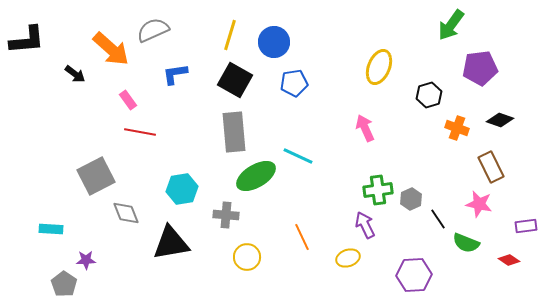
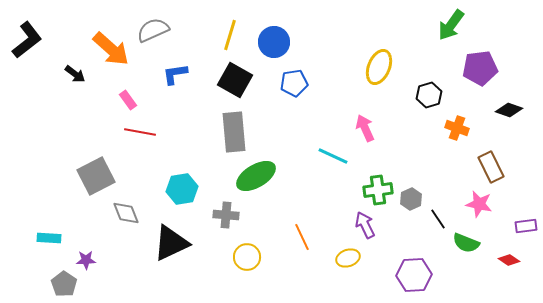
black L-shape at (27, 40): rotated 33 degrees counterclockwise
black diamond at (500, 120): moved 9 px right, 10 px up
cyan line at (298, 156): moved 35 px right
cyan rectangle at (51, 229): moved 2 px left, 9 px down
black triangle at (171, 243): rotated 15 degrees counterclockwise
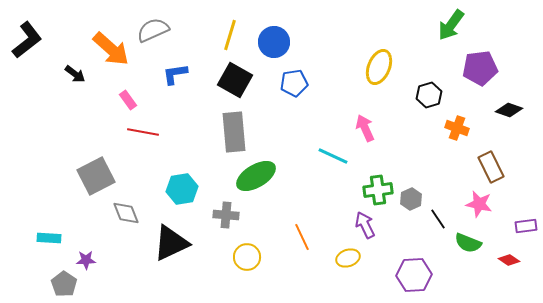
red line at (140, 132): moved 3 px right
green semicircle at (466, 243): moved 2 px right
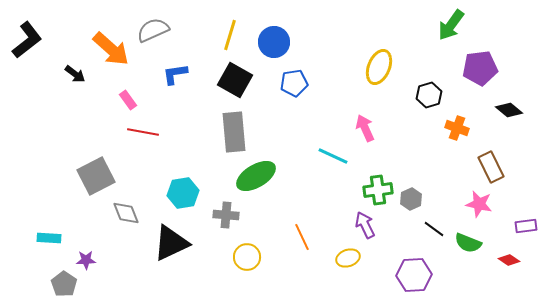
black diamond at (509, 110): rotated 20 degrees clockwise
cyan hexagon at (182, 189): moved 1 px right, 4 px down
black line at (438, 219): moved 4 px left, 10 px down; rotated 20 degrees counterclockwise
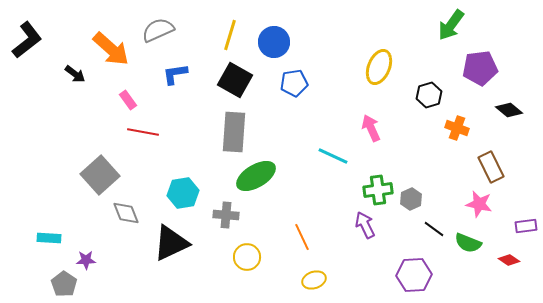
gray semicircle at (153, 30): moved 5 px right
pink arrow at (365, 128): moved 6 px right
gray rectangle at (234, 132): rotated 9 degrees clockwise
gray square at (96, 176): moved 4 px right, 1 px up; rotated 15 degrees counterclockwise
yellow ellipse at (348, 258): moved 34 px left, 22 px down
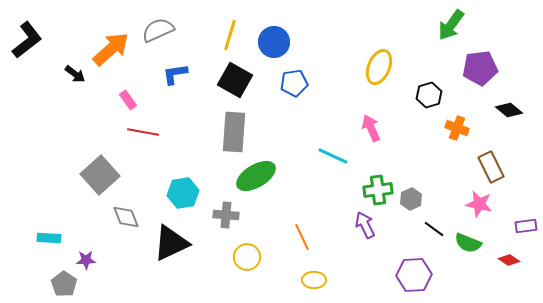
orange arrow at (111, 49): rotated 84 degrees counterclockwise
gray diamond at (126, 213): moved 4 px down
yellow ellipse at (314, 280): rotated 20 degrees clockwise
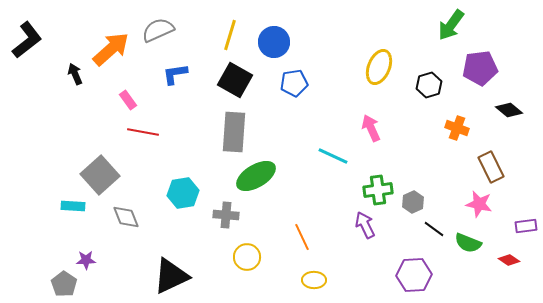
black arrow at (75, 74): rotated 150 degrees counterclockwise
black hexagon at (429, 95): moved 10 px up
gray hexagon at (411, 199): moved 2 px right, 3 px down
cyan rectangle at (49, 238): moved 24 px right, 32 px up
black triangle at (171, 243): moved 33 px down
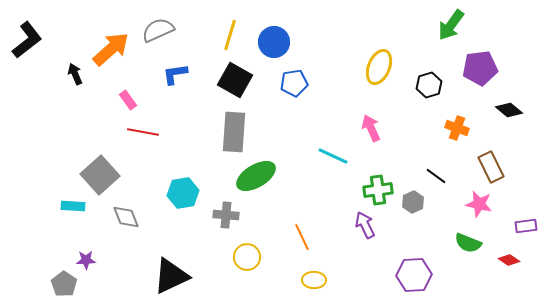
black line at (434, 229): moved 2 px right, 53 px up
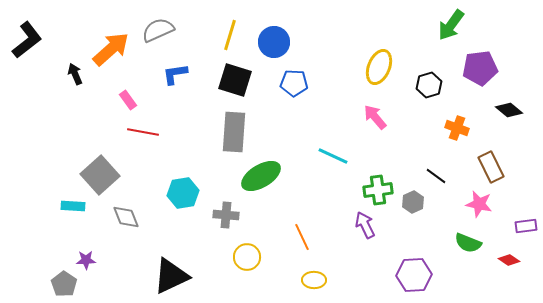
black square at (235, 80): rotated 12 degrees counterclockwise
blue pentagon at (294, 83): rotated 12 degrees clockwise
pink arrow at (371, 128): moved 4 px right, 11 px up; rotated 16 degrees counterclockwise
green ellipse at (256, 176): moved 5 px right
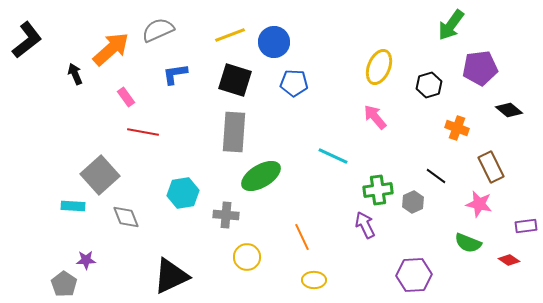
yellow line at (230, 35): rotated 52 degrees clockwise
pink rectangle at (128, 100): moved 2 px left, 3 px up
